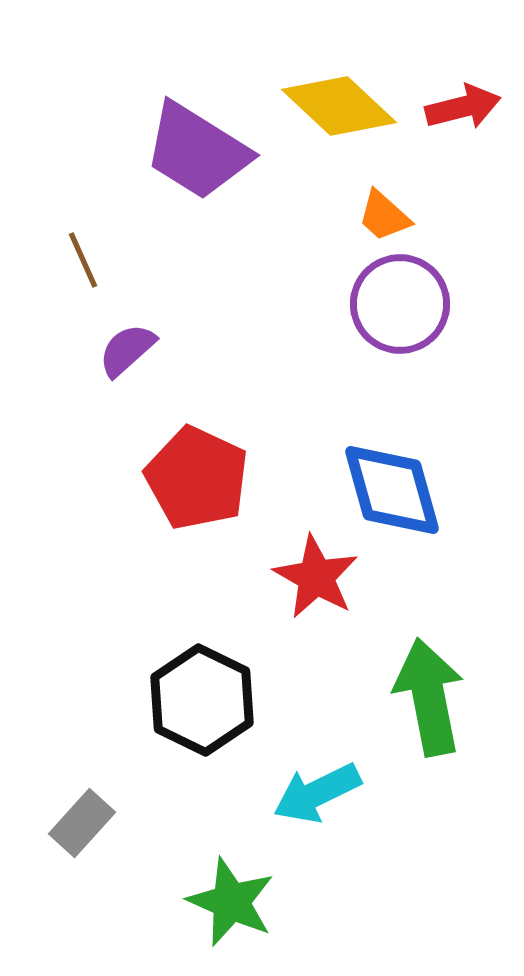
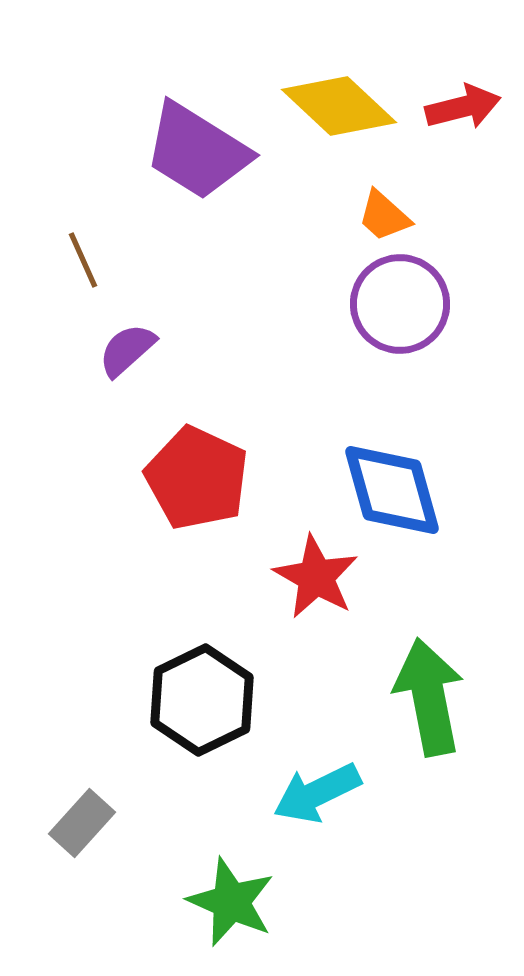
black hexagon: rotated 8 degrees clockwise
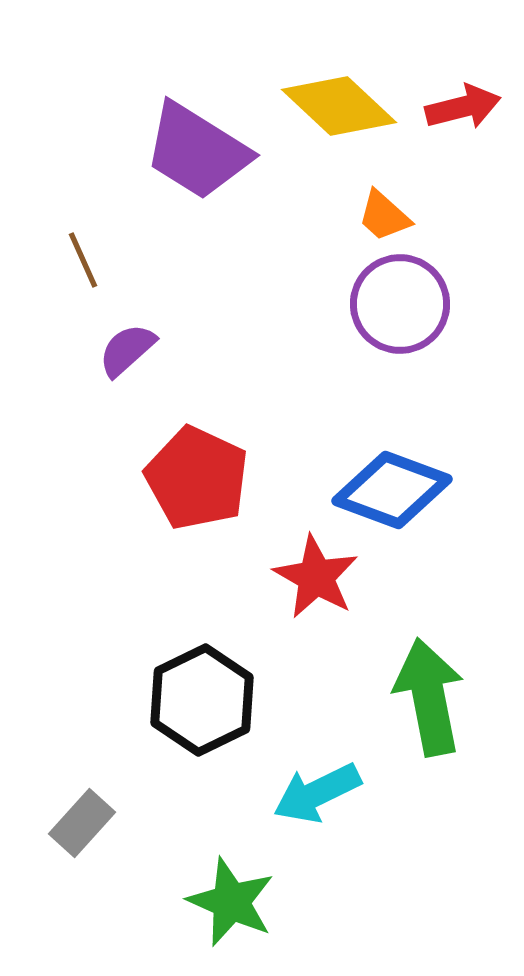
blue diamond: rotated 54 degrees counterclockwise
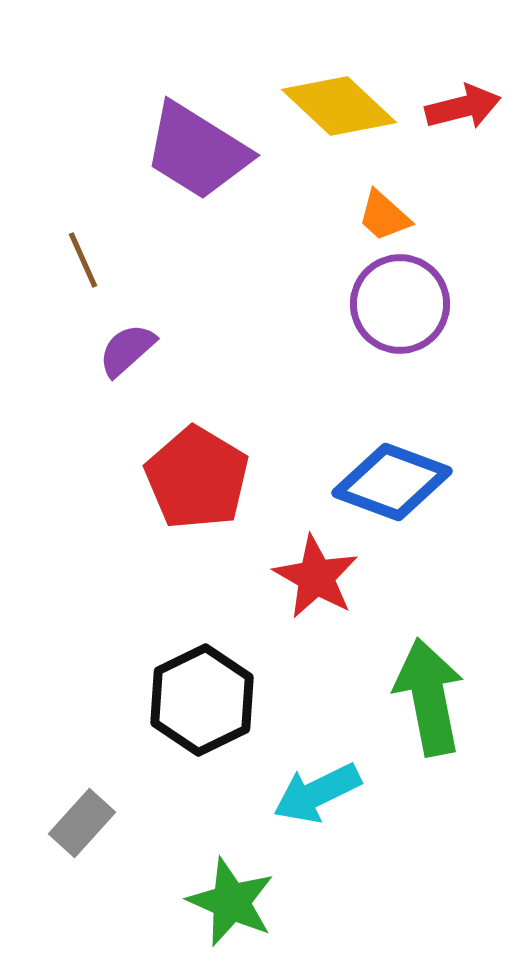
red pentagon: rotated 6 degrees clockwise
blue diamond: moved 8 px up
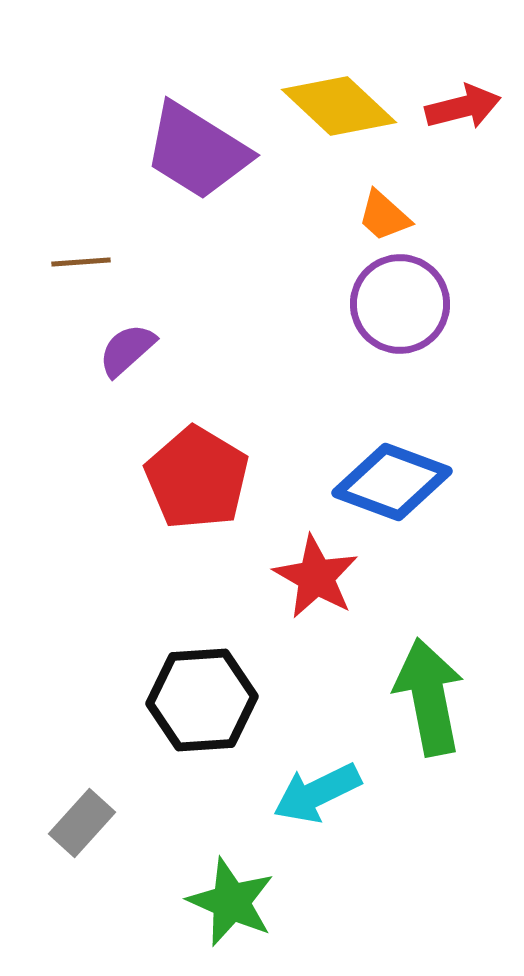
brown line: moved 2 px left, 2 px down; rotated 70 degrees counterclockwise
black hexagon: rotated 22 degrees clockwise
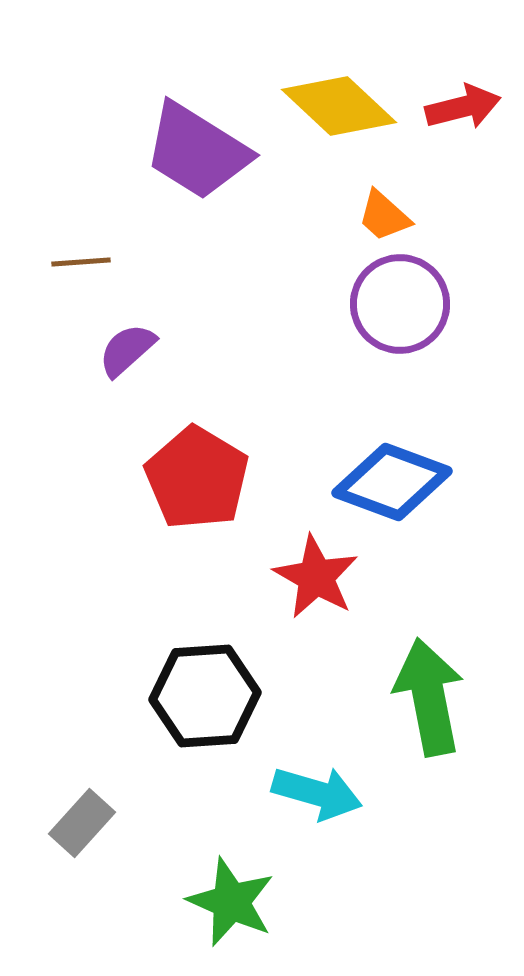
black hexagon: moved 3 px right, 4 px up
cyan arrow: rotated 138 degrees counterclockwise
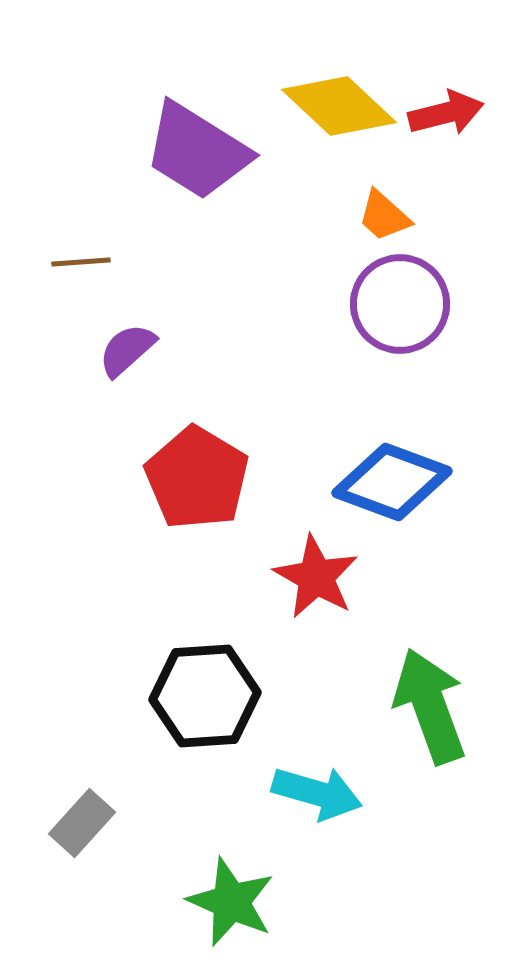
red arrow: moved 17 px left, 6 px down
green arrow: moved 1 px right, 9 px down; rotated 9 degrees counterclockwise
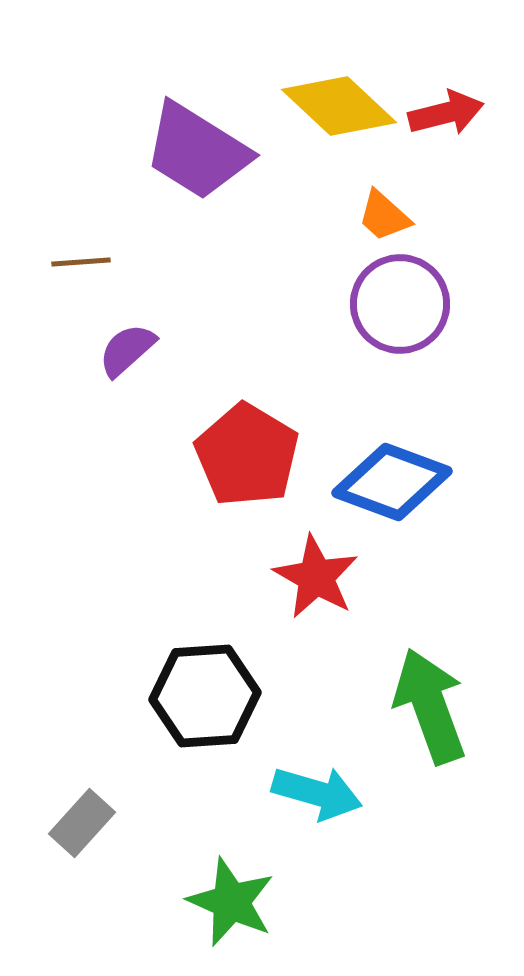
red pentagon: moved 50 px right, 23 px up
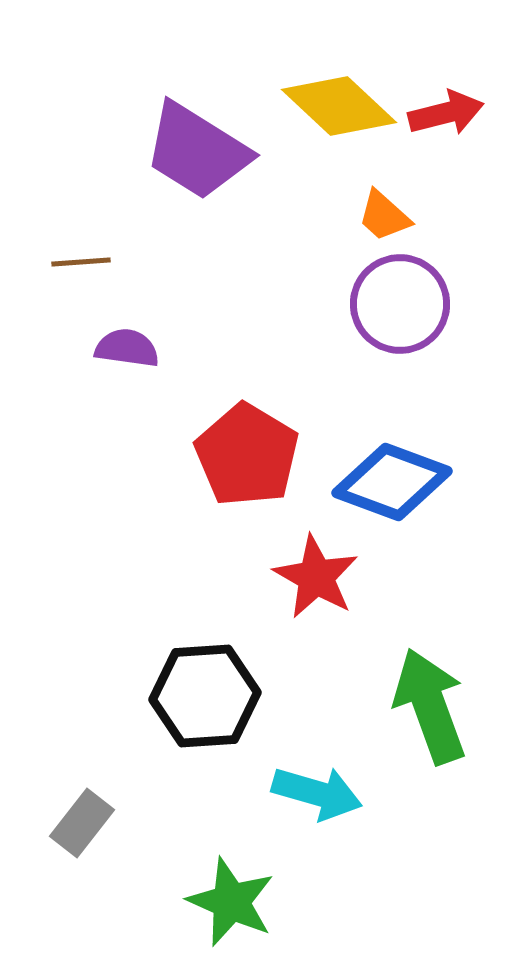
purple semicircle: moved 2 px up; rotated 50 degrees clockwise
gray rectangle: rotated 4 degrees counterclockwise
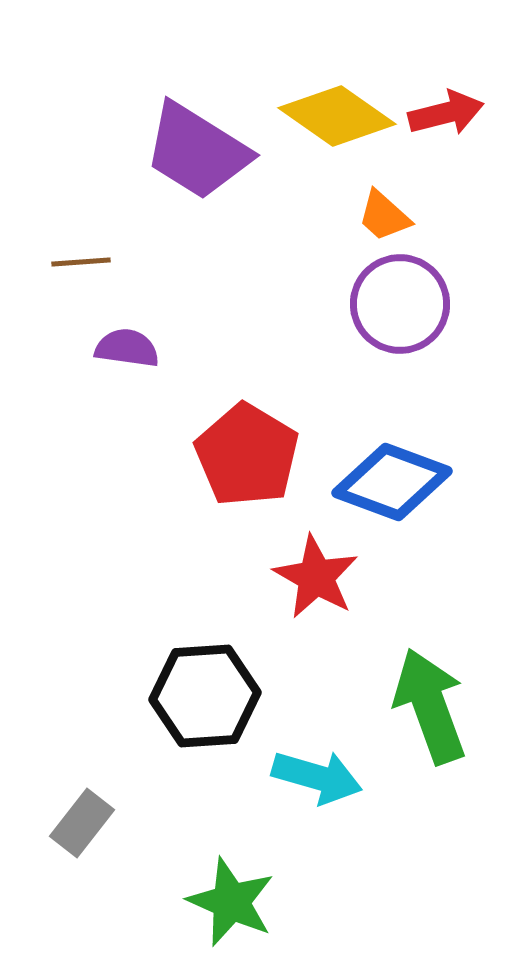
yellow diamond: moved 2 px left, 10 px down; rotated 8 degrees counterclockwise
cyan arrow: moved 16 px up
